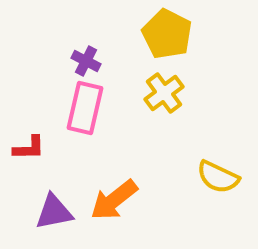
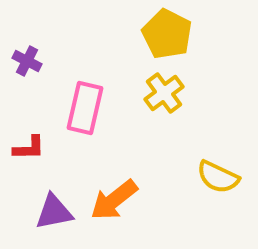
purple cross: moved 59 px left
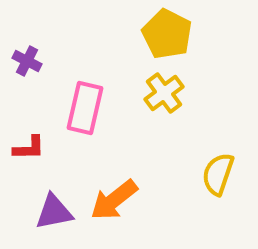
yellow semicircle: moved 3 px up; rotated 84 degrees clockwise
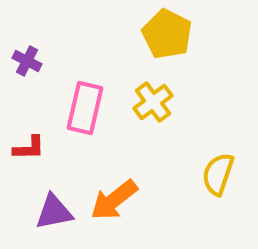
yellow cross: moved 11 px left, 9 px down
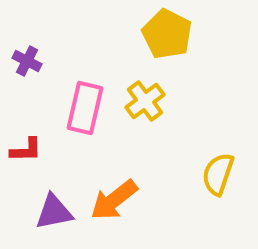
yellow cross: moved 8 px left, 1 px up
red L-shape: moved 3 px left, 2 px down
